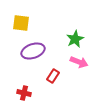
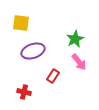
pink arrow: rotated 30 degrees clockwise
red cross: moved 1 px up
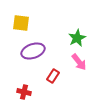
green star: moved 2 px right, 1 px up
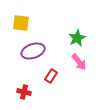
red rectangle: moved 2 px left
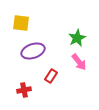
red cross: moved 2 px up; rotated 24 degrees counterclockwise
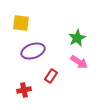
pink arrow: rotated 18 degrees counterclockwise
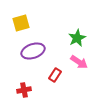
yellow square: rotated 24 degrees counterclockwise
red rectangle: moved 4 px right, 1 px up
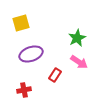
purple ellipse: moved 2 px left, 3 px down
